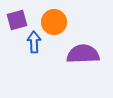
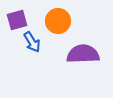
orange circle: moved 4 px right, 1 px up
blue arrow: moved 2 px left; rotated 150 degrees clockwise
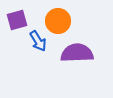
blue arrow: moved 6 px right, 1 px up
purple semicircle: moved 6 px left, 1 px up
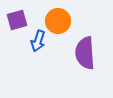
blue arrow: rotated 50 degrees clockwise
purple semicircle: moved 8 px right; rotated 92 degrees counterclockwise
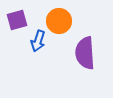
orange circle: moved 1 px right
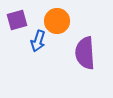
orange circle: moved 2 px left
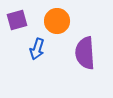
blue arrow: moved 1 px left, 8 px down
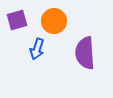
orange circle: moved 3 px left
